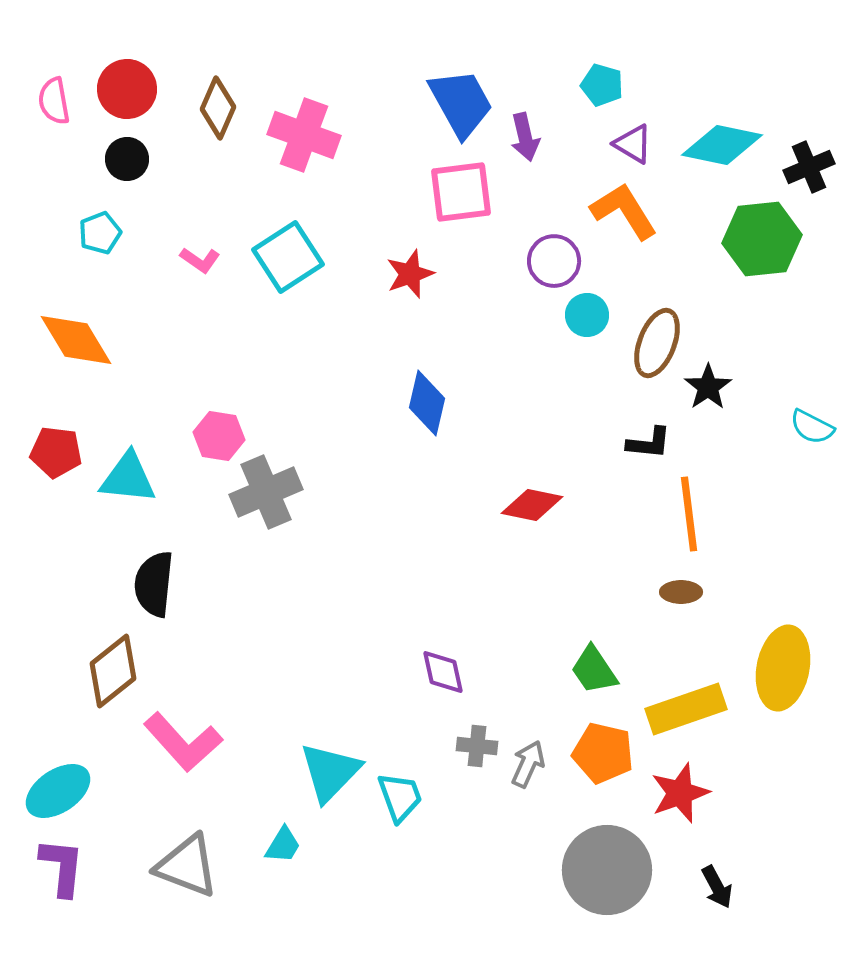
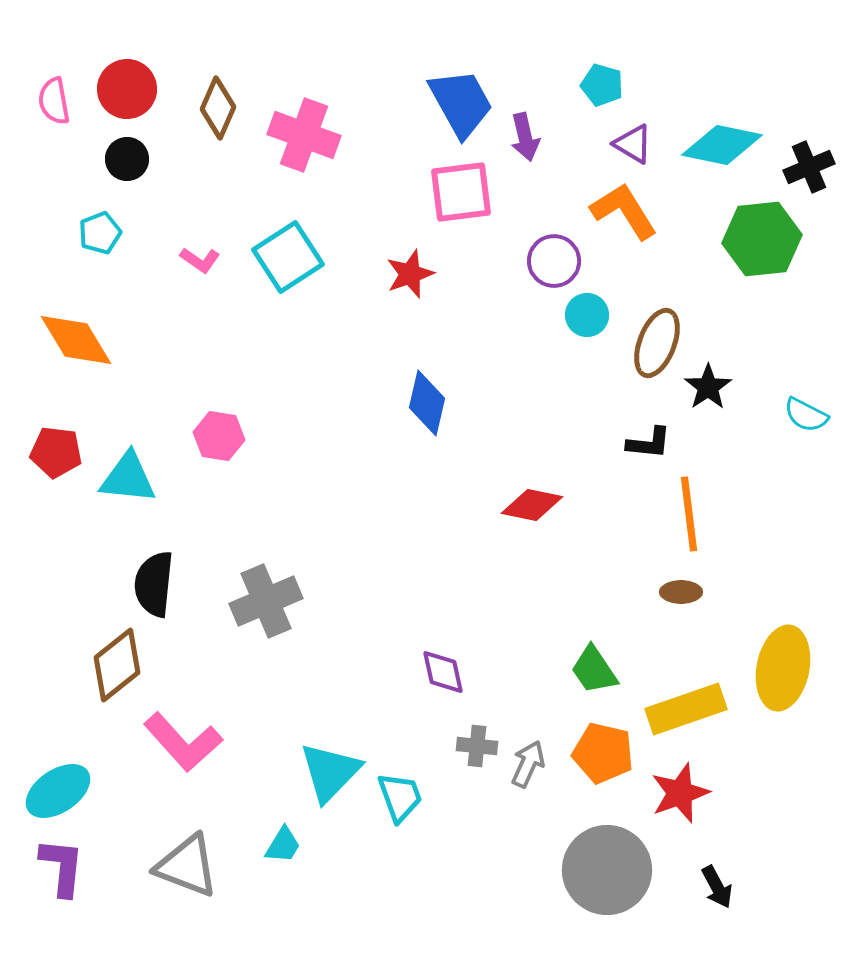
cyan semicircle at (812, 427): moved 6 px left, 12 px up
gray cross at (266, 492): moved 109 px down
brown diamond at (113, 671): moved 4 px right, 6 px up
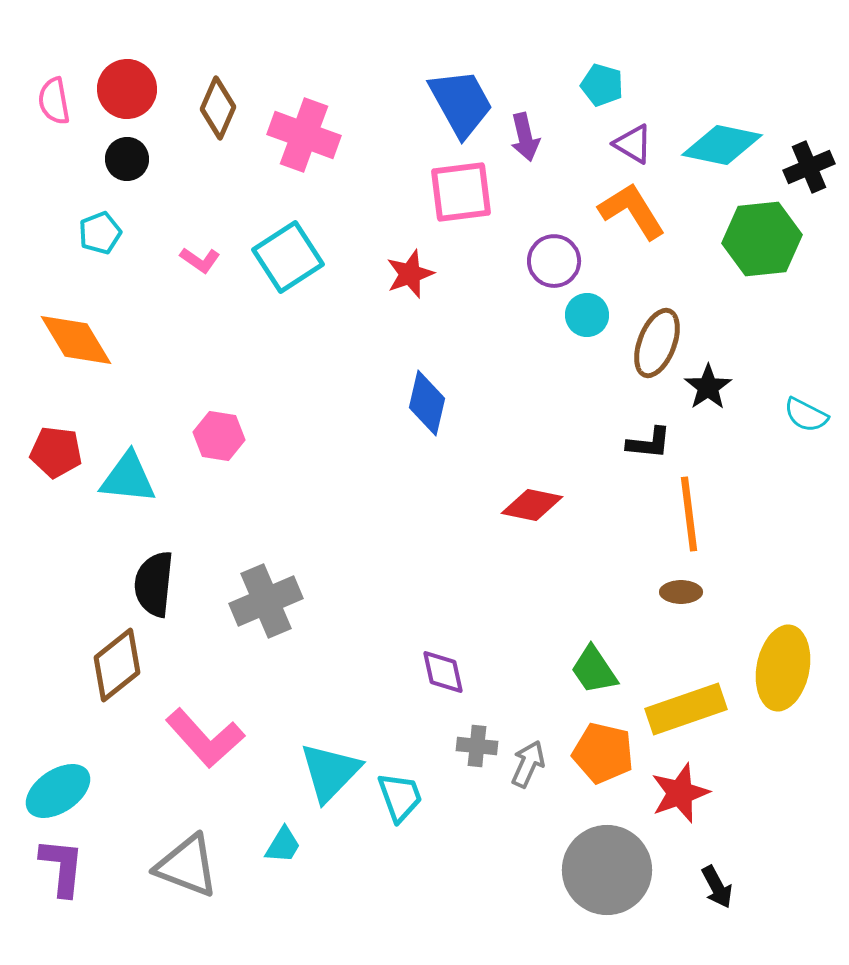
orange L-shape at (624, 211): moved 8 px right
pink L-shape at (183, 742): moved 22 px right, 4 px up
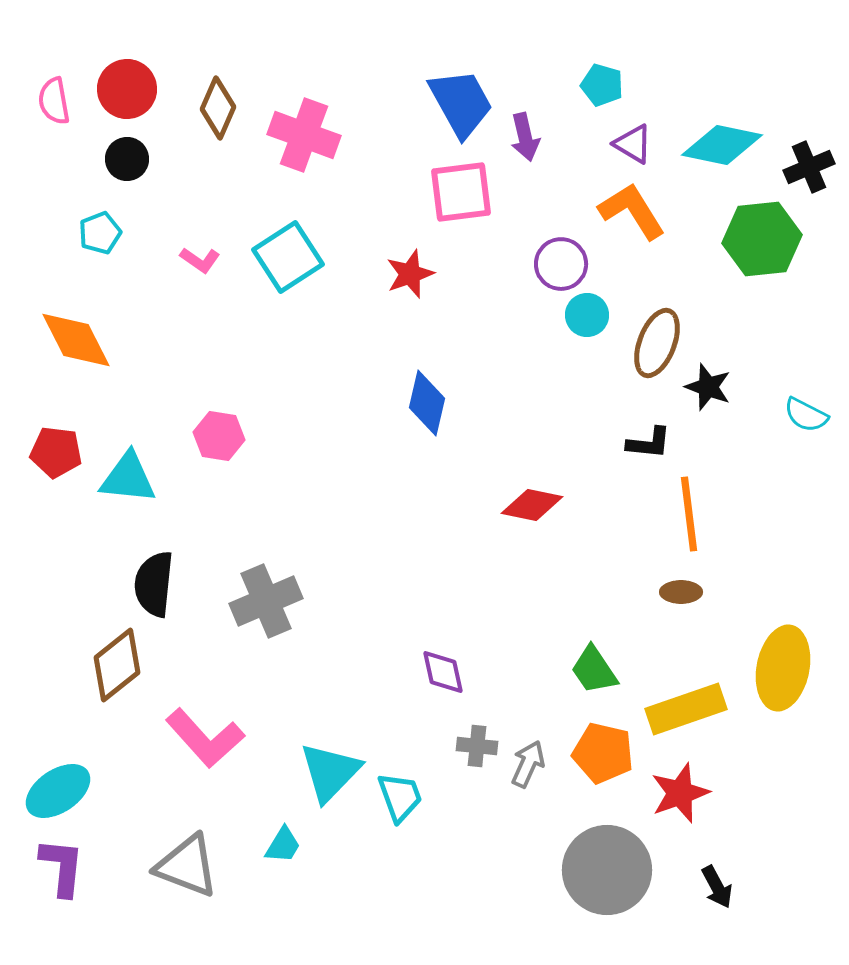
purple circle at (554, 261): moved 7 px right, 3 px down
orange diamond at (76, 340): rotated 4 degrees clockwise
black star at (708, 387): rotated 18 degrees counterclockwise
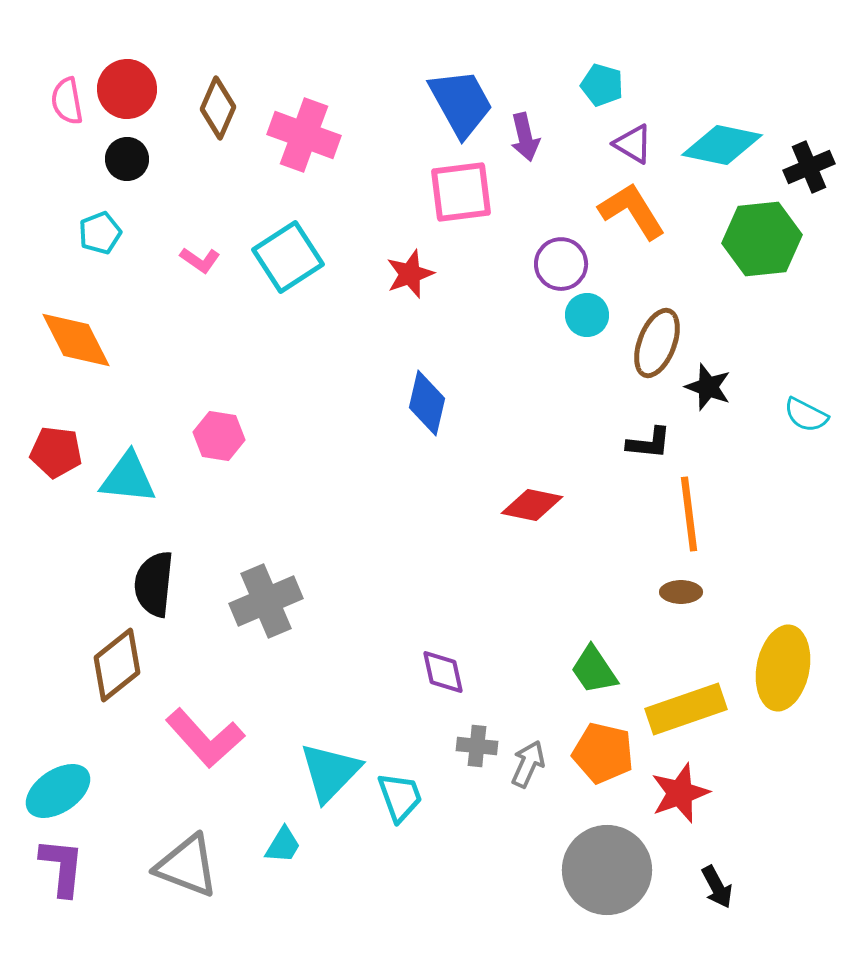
pink semicircle at (54, 101): moved 13 px right
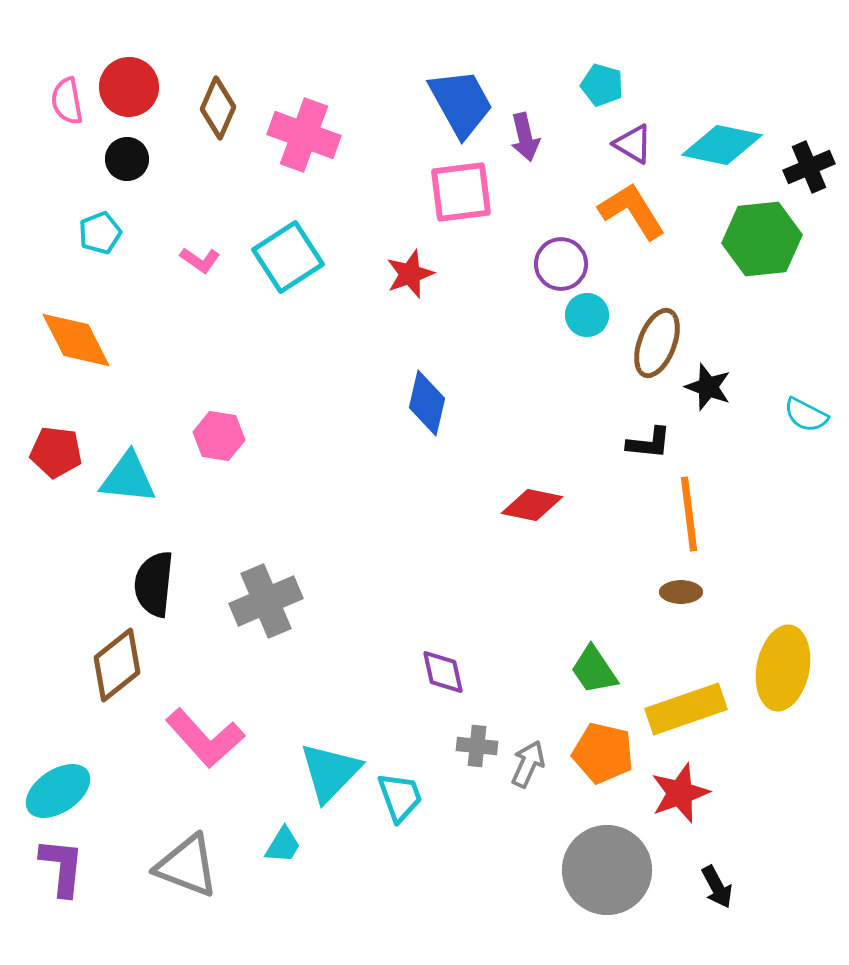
red circle at (127, 89): moved 2 px right, 2 px up
